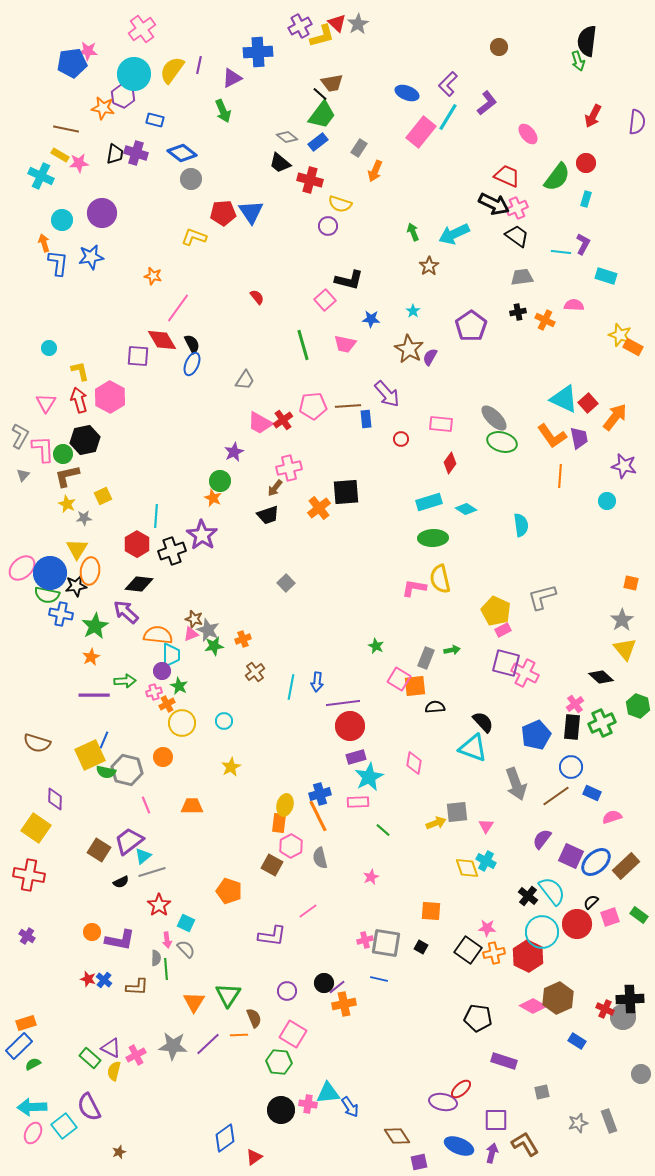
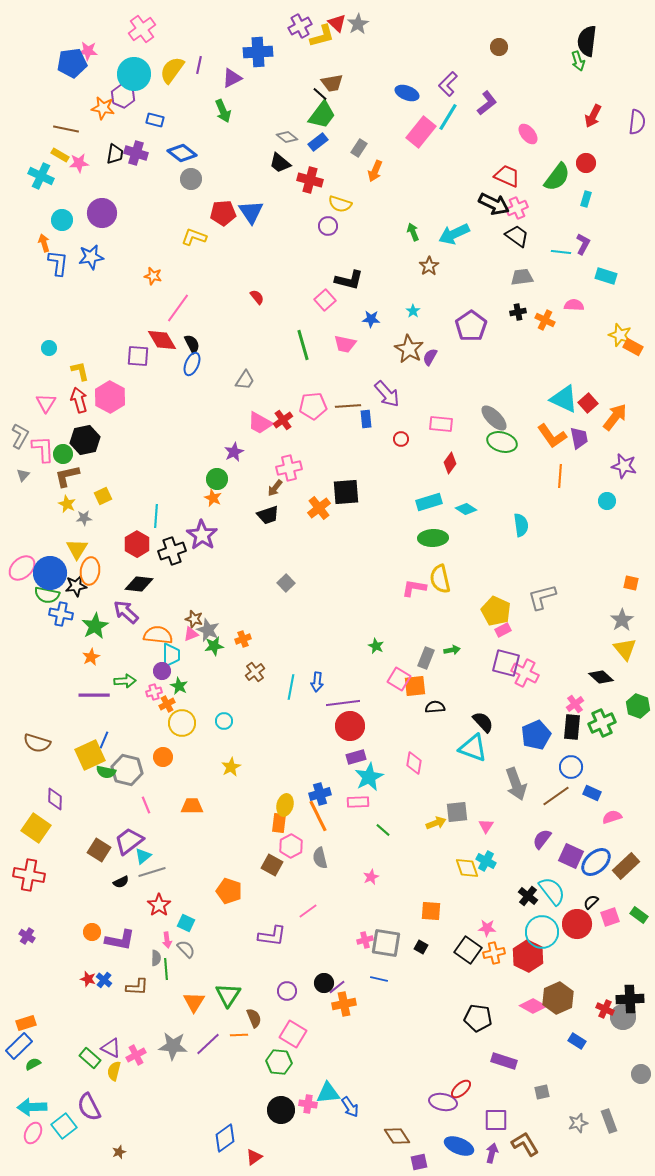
green circle at (220, 481): moved 3 px left, 2 px up
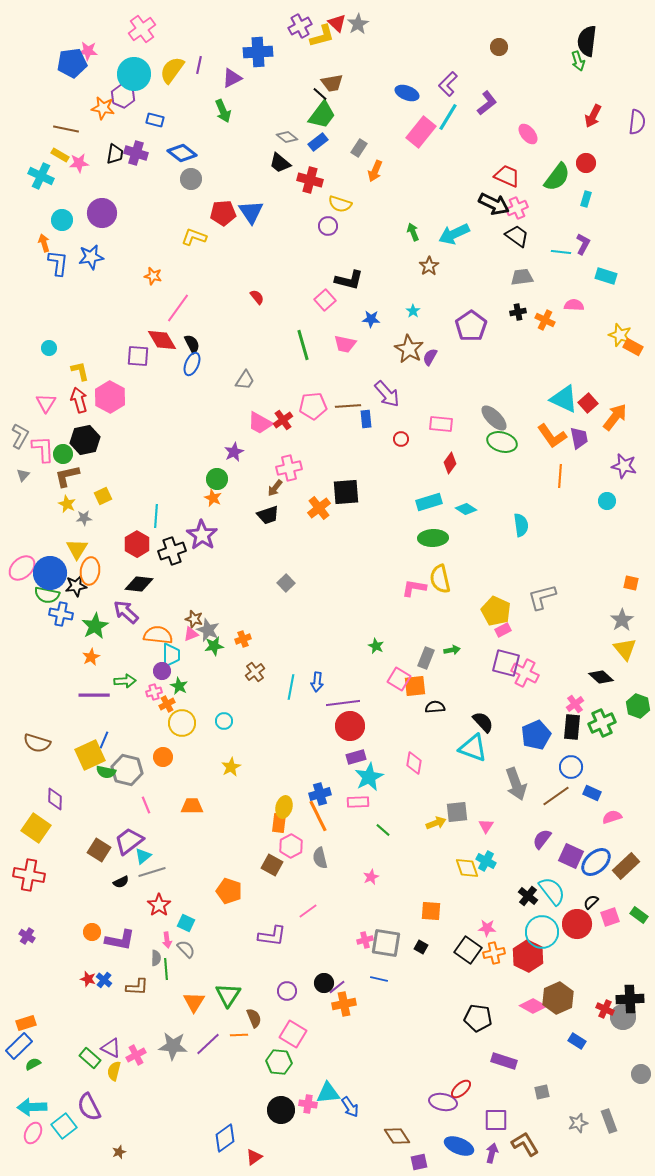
yellow ellipse at (285, 805): moved 1 px left, 2 px down
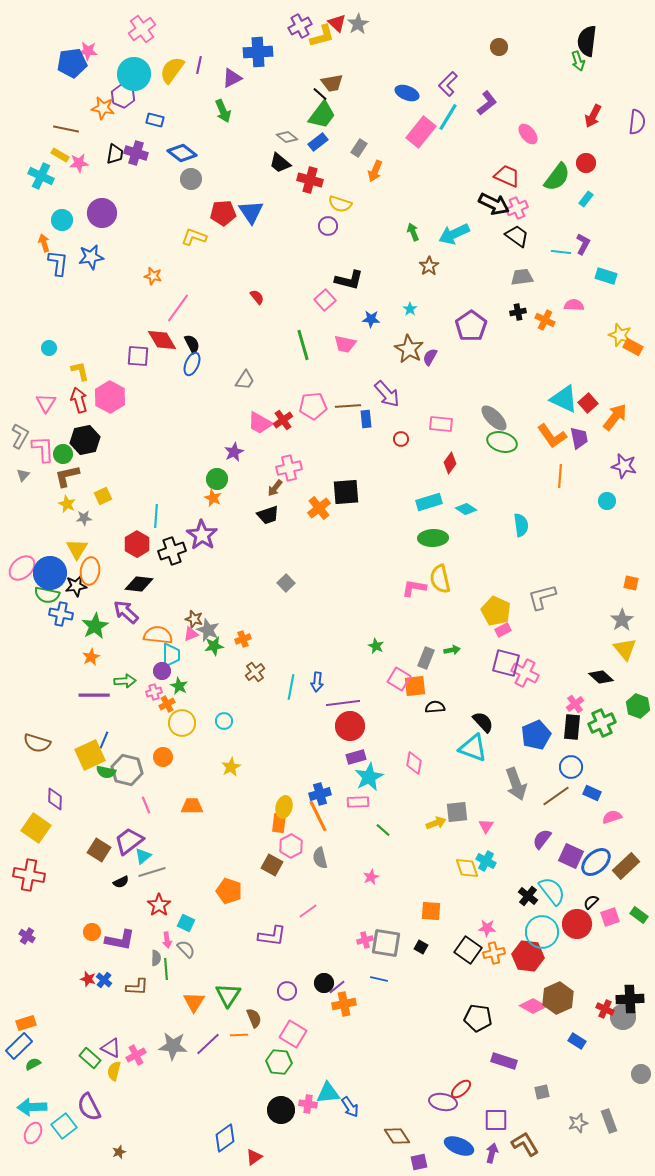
cyan rectangle at (586, 199): rotated 21 degrees clockwise
cyan star at (413, 311): moved 3 px left, 2 px up
red hexagon at (528, 956): rotated 20 degrees counterclockwise
